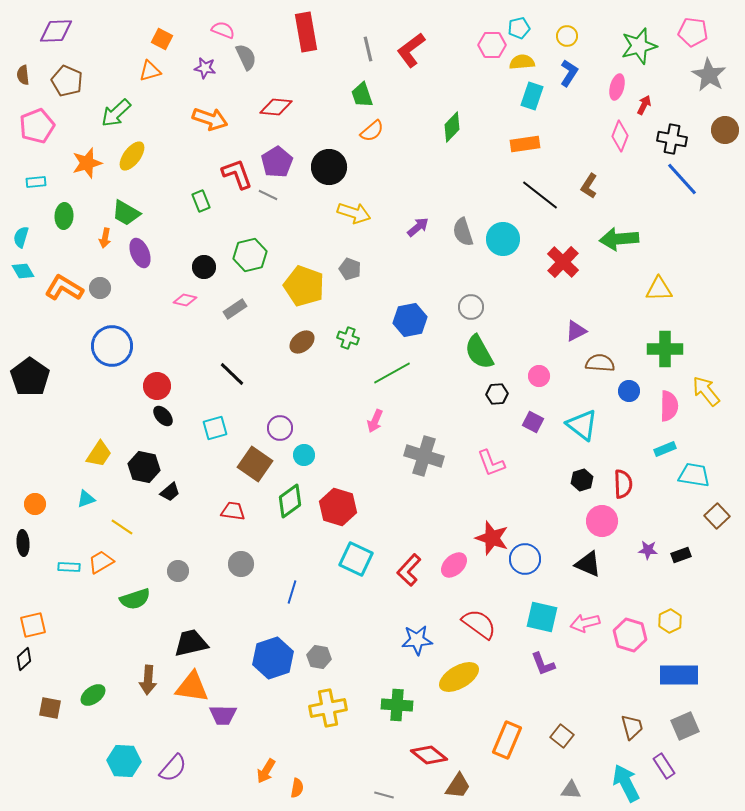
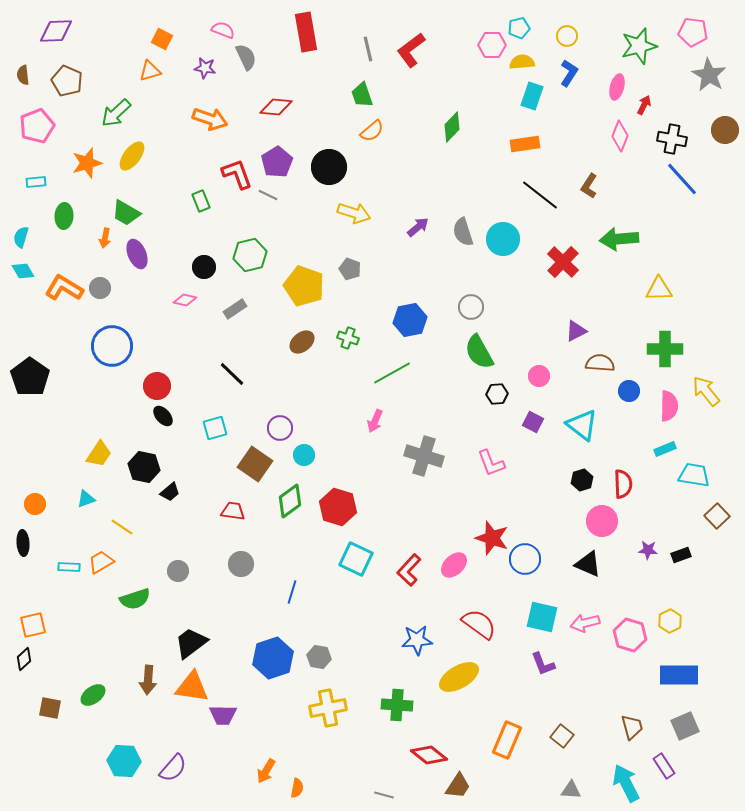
purple ellipse at (140, 253): moved 3 px left, 1 px down
black trapezoid at (191, 643): rotated 24 degrees counterclockwise
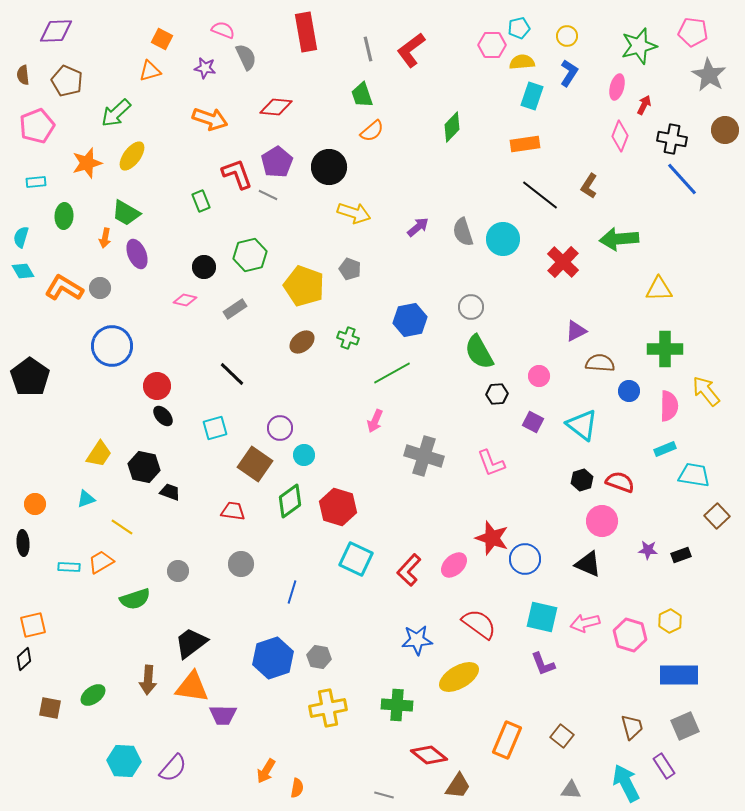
red semicircle at (623, 484): moved 3 px left, 2 px up; rotated 68 degrees counterclockwise
black trapezoid at (170, 492): rotated 120 degrees counterclockwise
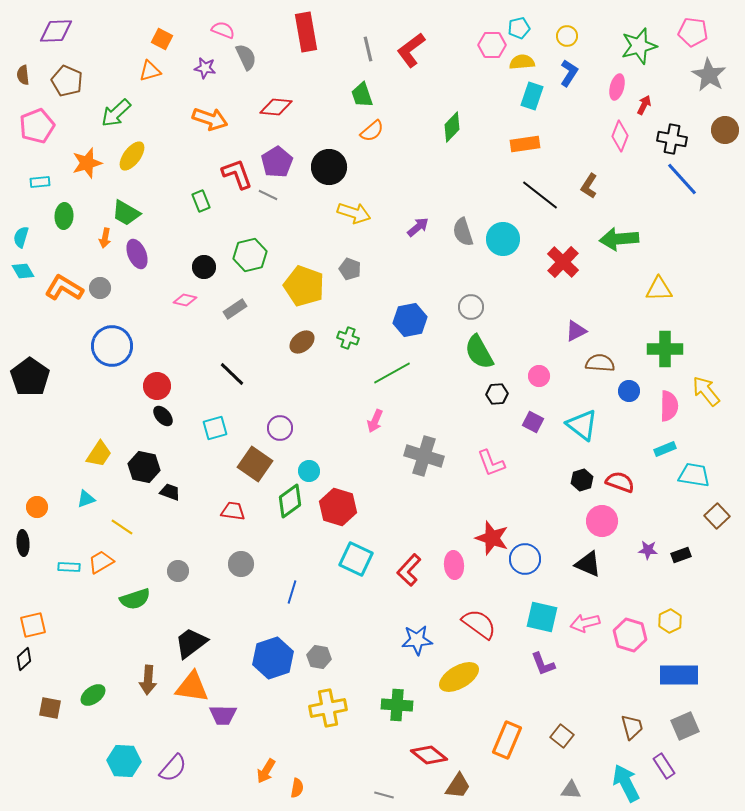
cyan rectangle at (36, 182): moved 4 px right
cyan circle at (304, 455): moved 5 px right, 16 px down
orange circle at (35, 504): moved 2 px right, 3 px down
pink ellipse at (454, 565): rotated 52 degrees counterclockwise
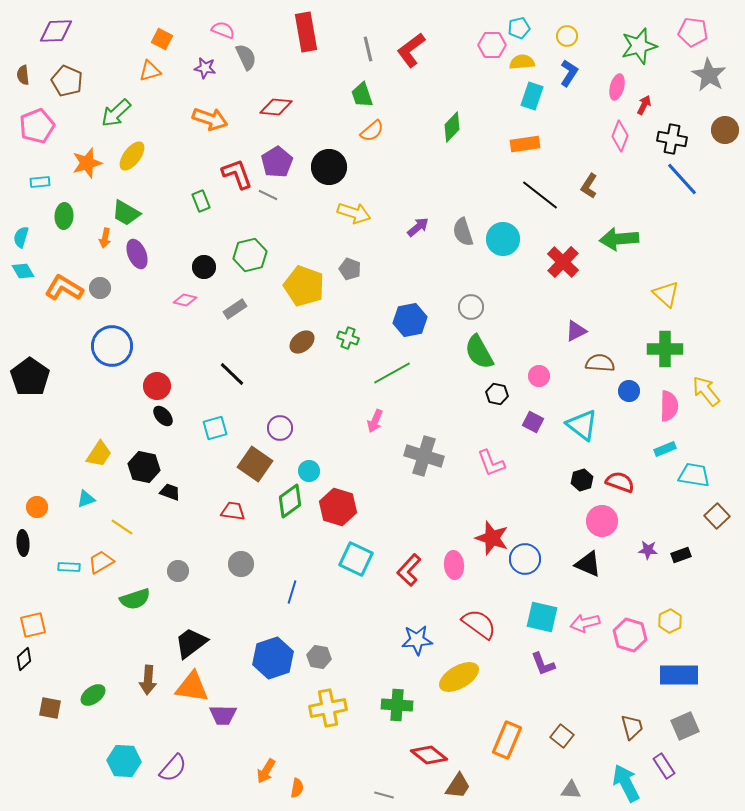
yellow triangle at (659, 289): moved 7 px right, 5 px down; rotated 44 degrees clockwise
black hexagon at (497, 394): rotated 15 degrees clockwise
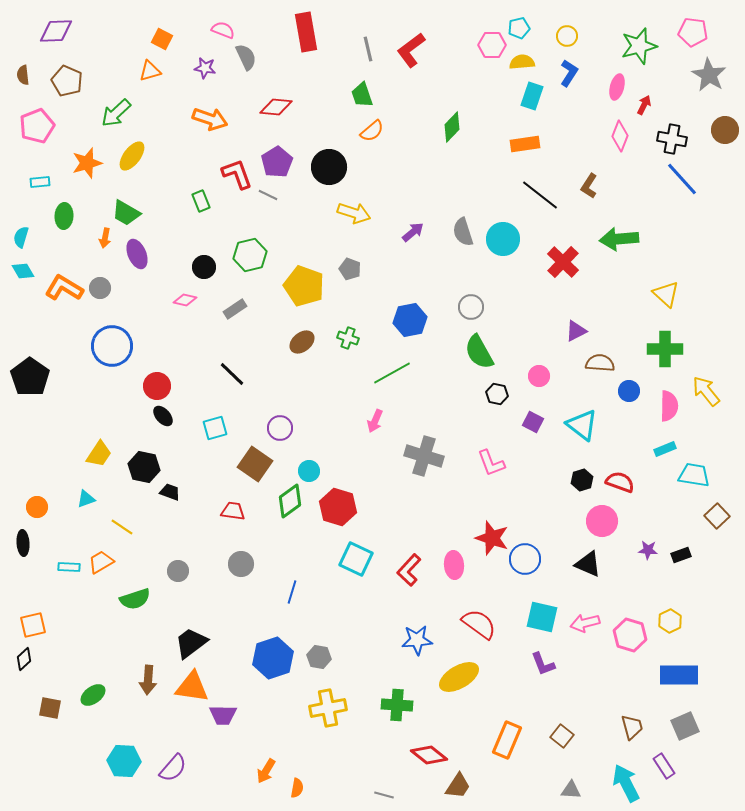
purple arrow at (418, 227): moved 5 px left, 5 px down
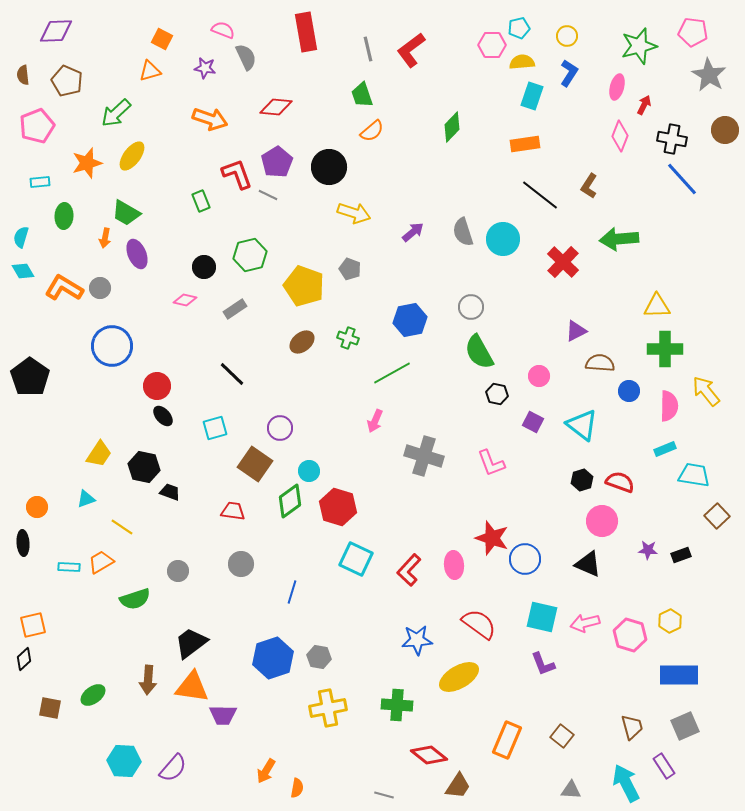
yellow triangle at (666, 294): moved 9 px left, 12 px down; rotated 44 degrees counterclockwise
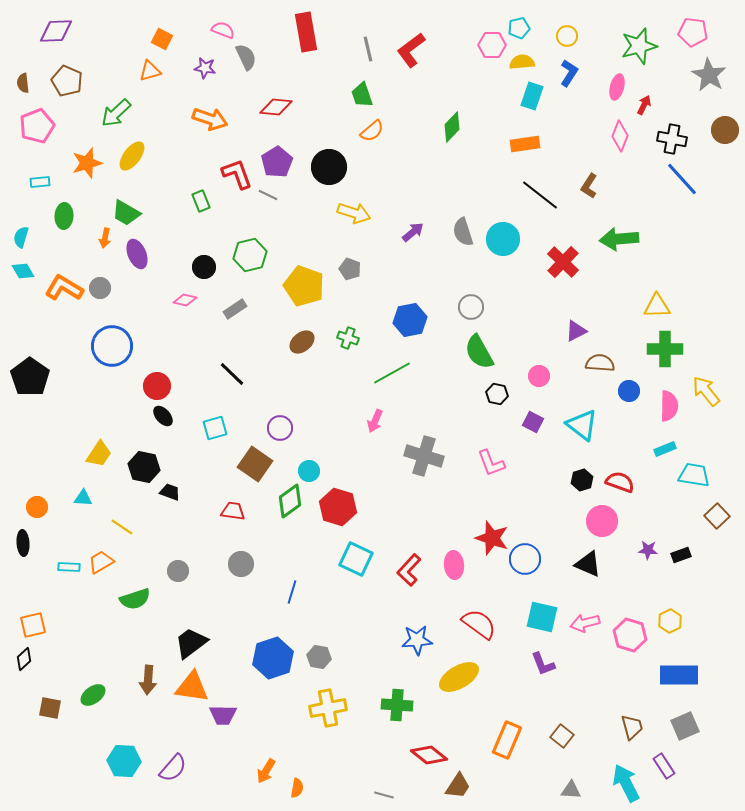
brown semicircle at (23, 75): moved 8 px down
cyan triangle at (86, 499): moved 3 px left, 1 px up; rotated 24 degrees clockwise
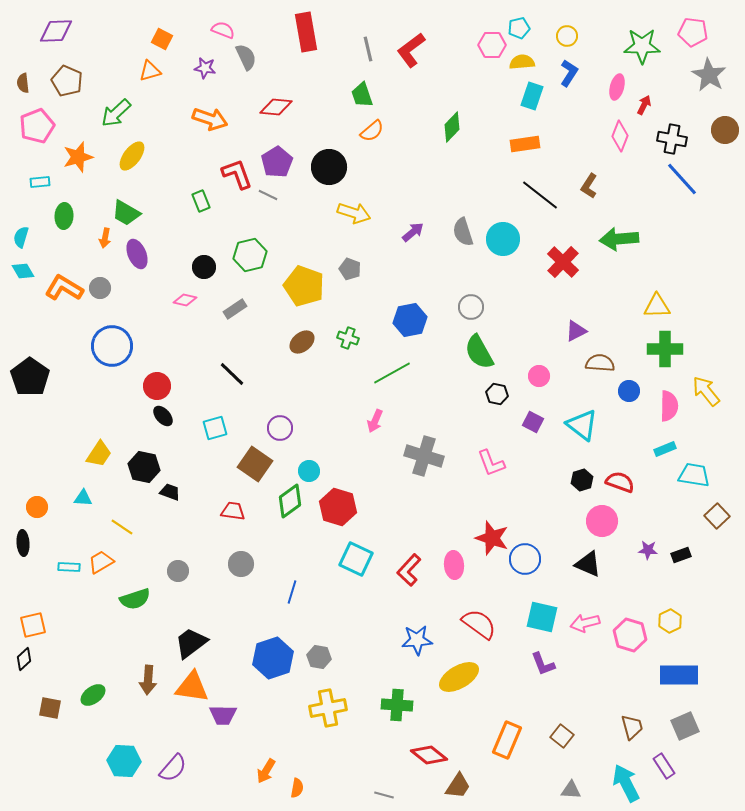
green star at (639, 46): moved 3 px right; rotated 15 degrees clockwise
orange star at (87, 163): moved 9 px left, 6 px up
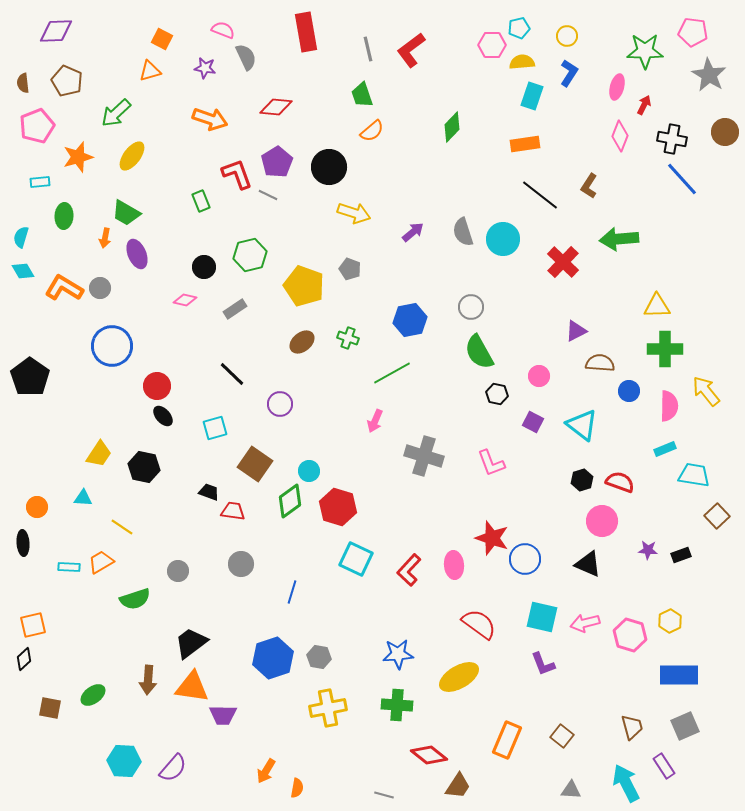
green star at (642, 46): moved 3 px right, 5 px down
brown circle at (725, 130): moved 2 px down
purple circle at (280, 428): moved 24 px up
black trapezoid at (170, 492): moved 39 px right
blue star at (417, 640): moved 19 px left, 14 px down
